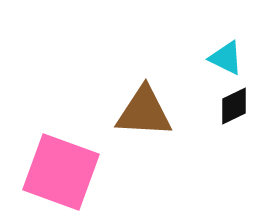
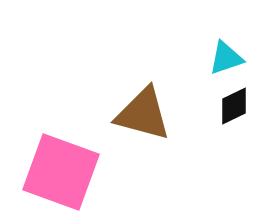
cyan triangle: rotated 45 degrees counterclockwise
brown triangle: moved 1 px left, 2 px down; rotated 12 degrees clockwise
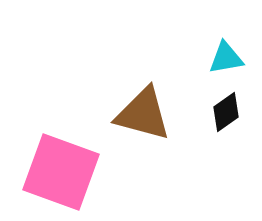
cyan triangle: rotated 9 degrees clockwise
black diamond: moved 8 px left, 6 px down; rotated 9 degrees counterclockwise
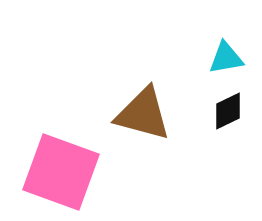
black diamond: moved 2 px right, 1 px up; rotated 9 degrees clockwise
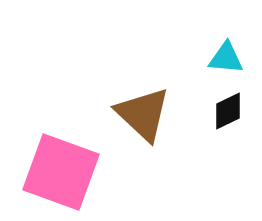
cyan triangle: rotated 15 degrees clockwise
brown triangle: rotated 28 degrees clockwise
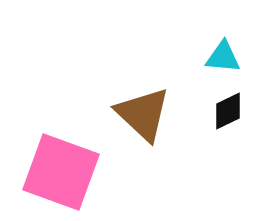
cyan triangle: moved 3 px left, 1 px up
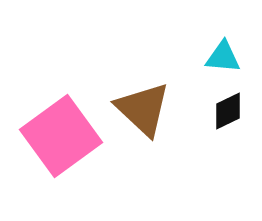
brown triangle: moved 5 px up
pink square: moved 36 px up; rotated 34 degrees clockwise
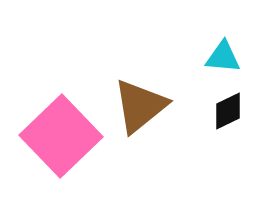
brown triangle: moved 3 px left, 3 px up; rotated 38 degrees clockwise
pink square: rotated 8 degrees counterclockwise
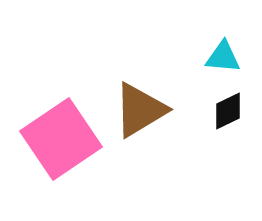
brown triangle: moved 4 px down; rotated 8 degrees clockwise
pink square: moved 3 px down; rotated 10 degrees clockwise
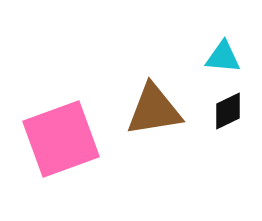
brown triangle: moved 14 px right; rotated 22 degrees clockwise
pink square: rotated 14 degrees clockwise
